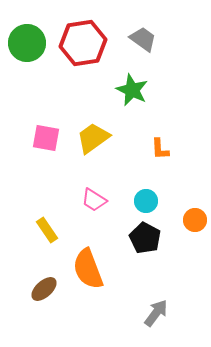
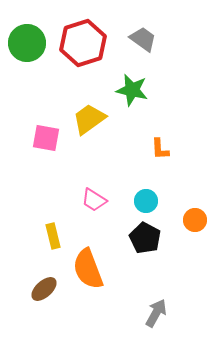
red hexagon: rotated 9 degrees counterclockwise
green star: rotated 12 degrees counterclockwise
yellow trapezoid: moved 4 px left, 19 px up
yellow rectangle: moved 6 px right, 6 px down; rotated 20 degrees clockwise
gray arrow: rotated 8 degrees counterclockwise
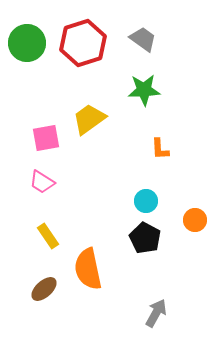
green star: moved 12 px right; rotated 16 degrees counterclockwise
pink square: rotated 20 degrees counterclockwise
pink trapezoid: moved 52 px left, 18 px up
yellow rectangle: moved 5 px left; rotated 20 degrees counterclockwise
orange semicircle: rotated 9 degrees clockwise
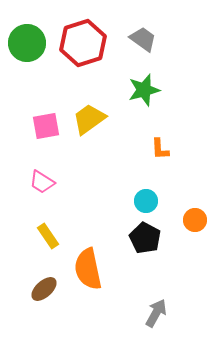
green star: rotated 12 degrees counterclockwise
pink square: moved 12 px up
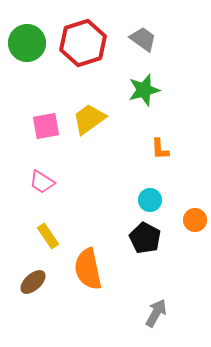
cyan circle: moved 4 px right, 1 px up
brown ellipse: moved 11 px left, 7 px up
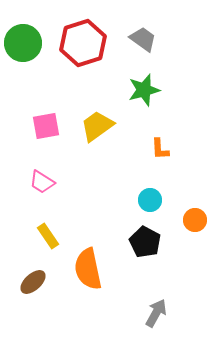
green circle: moved 4 px left
yellow trapezoid: moved 8 px right, 7 px down
black pentagon: moved 4 px down
